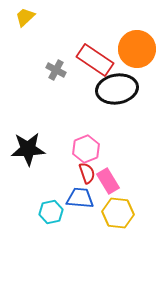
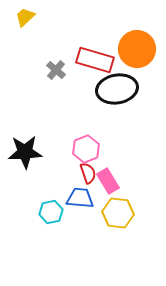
red rectangle: rotated 18 degrees counterclockwise
gray cross: rotated 12 degrees clockwise
black star: moved 3 px left, 3 px down
red semicircle: moved 1 px right
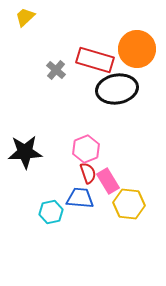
yellow hexagon: moved 11 px right, 9 px up
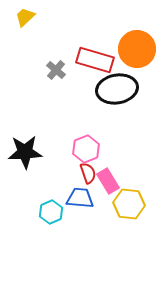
cyan hexagon: rotated 10 degrees counterclockwise
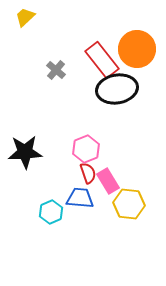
red rectangle: moved 7 px right; rotated 36 degrees clockwise
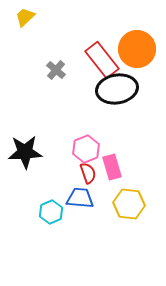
pink rectangle: moved 4 px right, 14 px up; rotated 15 degrees clockwise
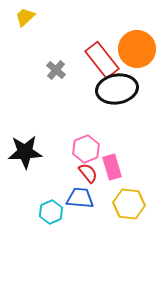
red semicircle: rotated 20 degrees counterclockwise
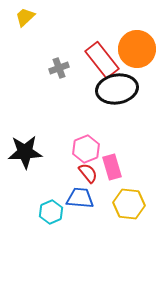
gray cross: moved 3 px right, 2 px up; rotated 30 degrees clockwise
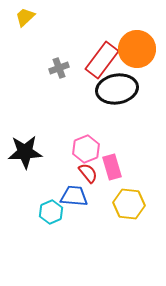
red rectangle: rotated 75 degrees clockwise
blue trapezoid: moved 6 px left, 2 px up
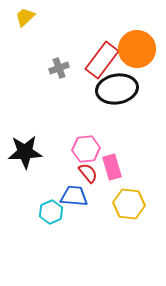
pink hexagon: rotated 16 degrees clockwise
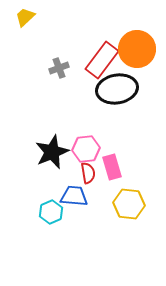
black star: moved 27 px right; rotated 20 degrees counterclockwise
red semicircle: rotated 30 degrees clockwise
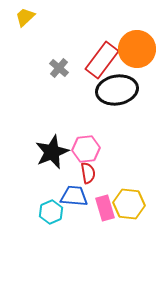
gray cross: rotated 30 degrees counterclockwise
black ellipse: moved 1 px down
pink rectangle: moved 7 px left, 41 px down
